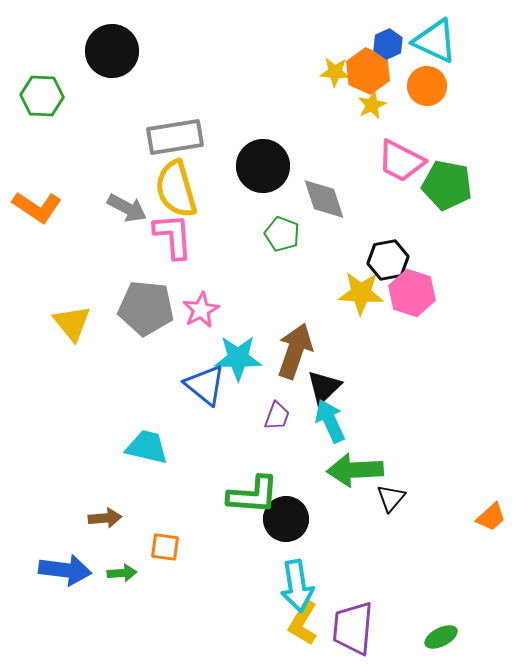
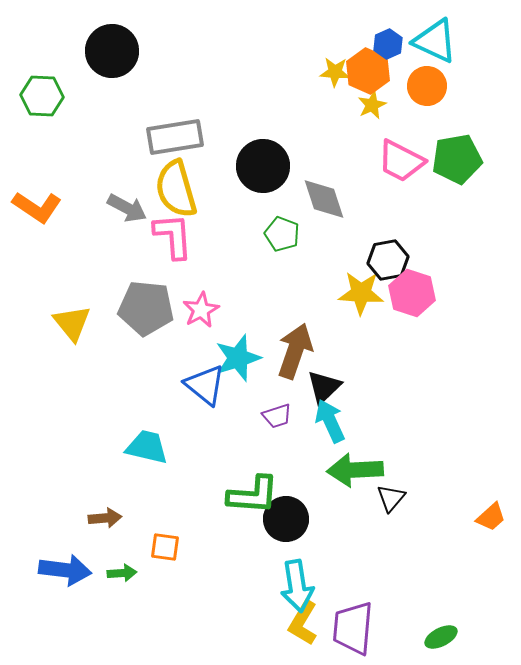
green pentagon at (447, 185): moved 10 px right, 26 px up; rotated 21 degrees counterclockwise
cyan star at (238, 358): rotated 18 degrees counterclockwise
purple trapezoid at (277, 416): rotated 52 degrees clockwise
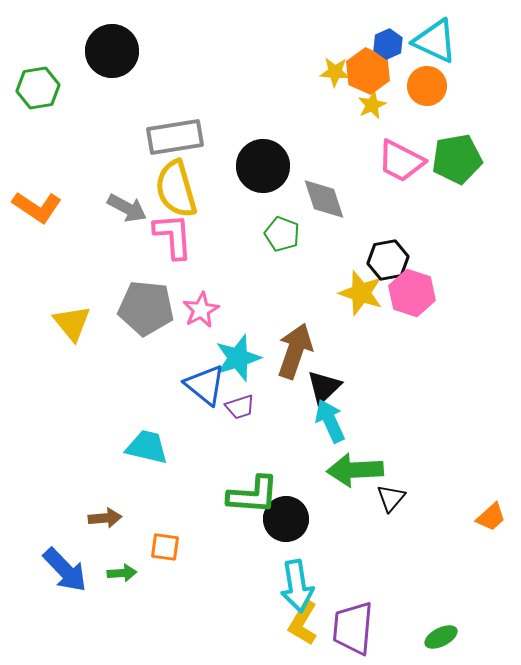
green hexagon at (42, 96): moved 4 px left, 8 px up; rotated 12 degrees counterclockwise
yellow star at (361, 293): rotated 15 degrees clockwise
purple trapezoid at (277, 416): moved 37 px left, 9 px up
blue arrow at (65, 570): rotated 39 degrees clockwise
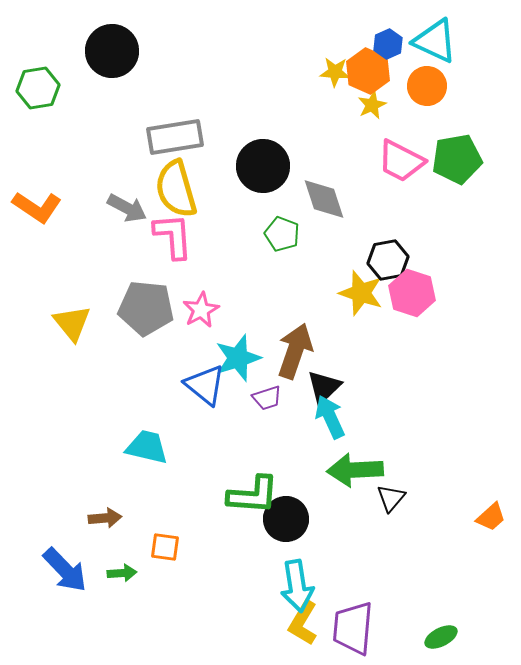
purple trapezoid at (240, 407): moved 27 px right, 9 px up
cyan arrow at (330, 421): moved 4 px up
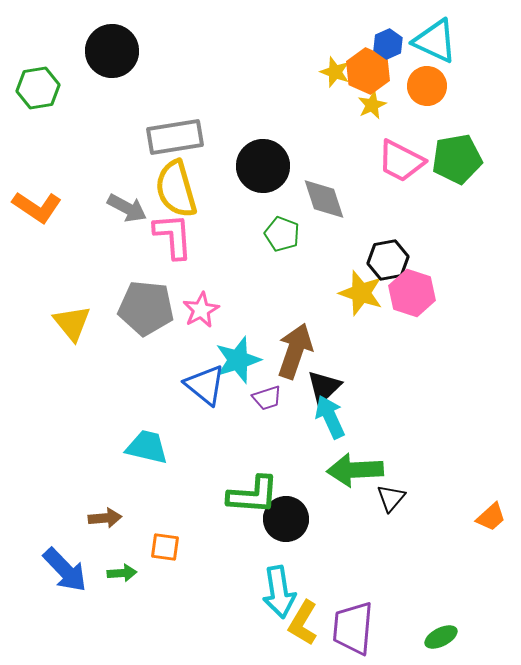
yellow star at (335, 72): rotated 16 degrees clockwise
cyan star at (238, 358): moved 2 px down
cyan arrow at (297, 586): moved 18 px left, 6 px down
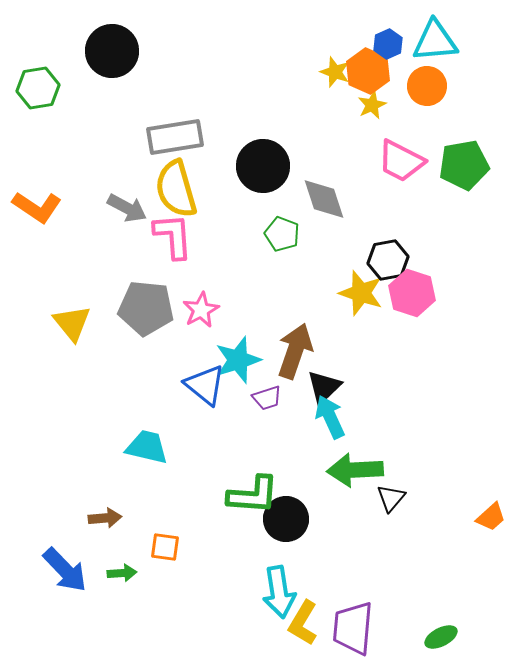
cyan triangle at (435, 41): rotated 30 degrees counterclockwise
green pentagon at (457, 159): moved 7 px right, 6 px down
